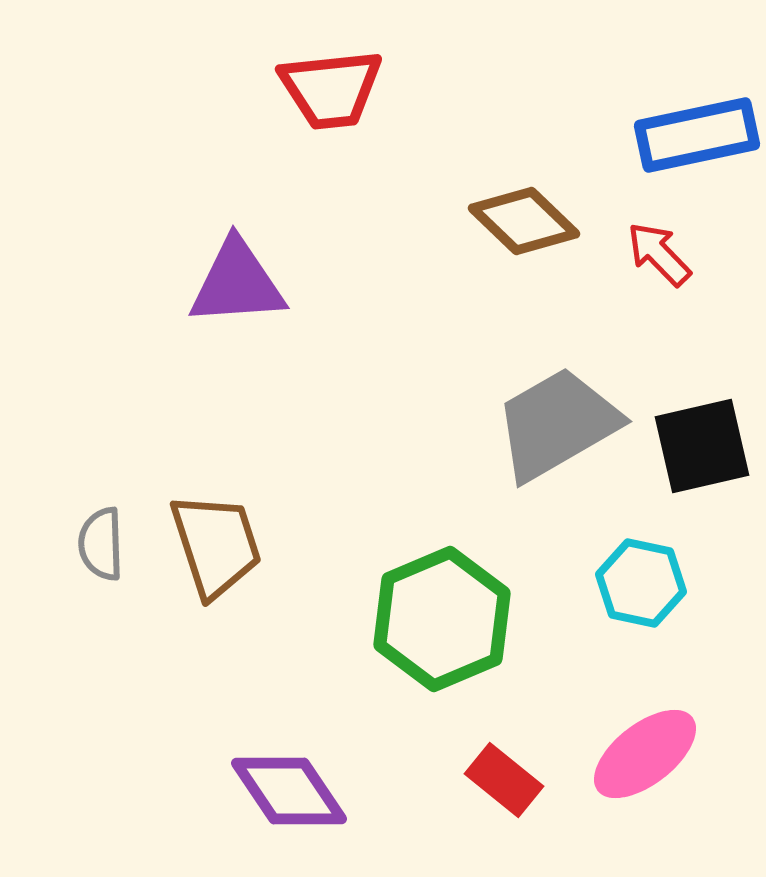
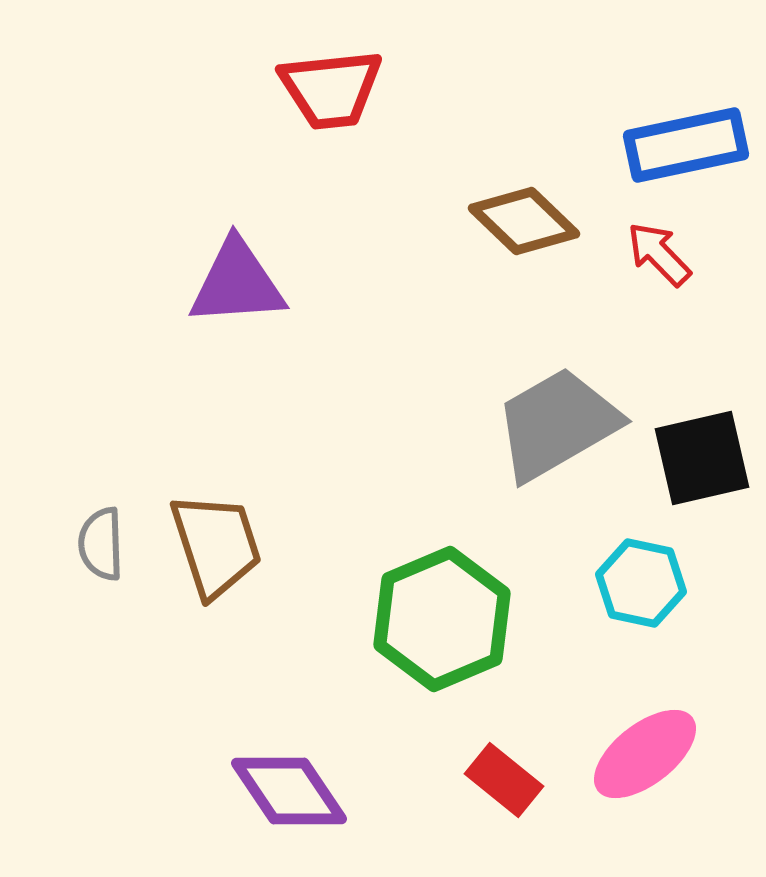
blue rectangle: moved 11 px left, 10 px down
black square: moved 12 px down
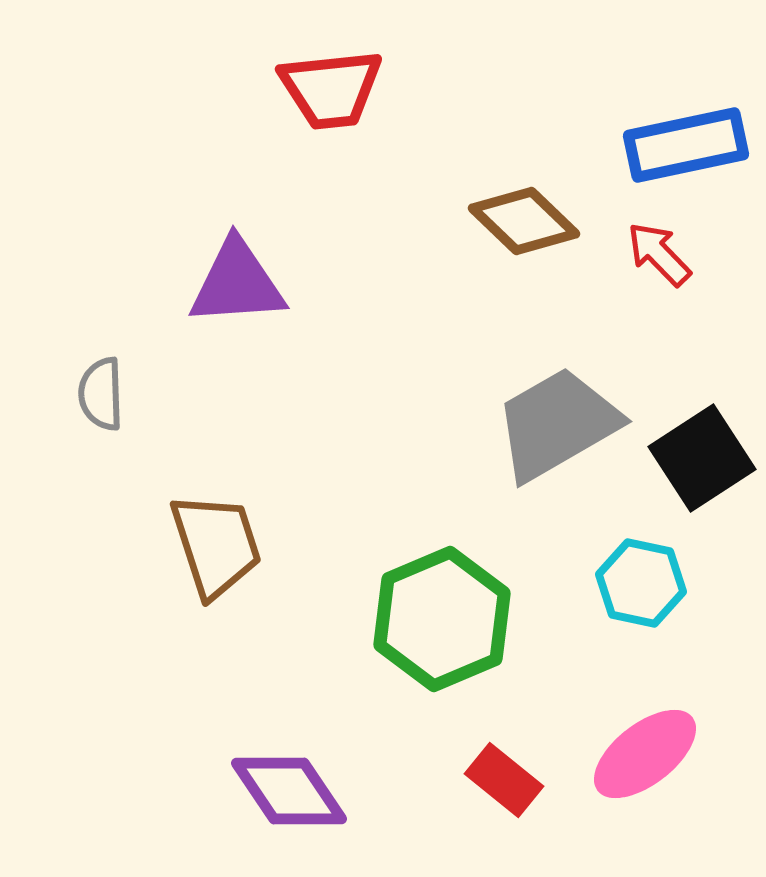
black square: rotated 20 degrees counterclockwise
gray semicircle: moved 150 px up
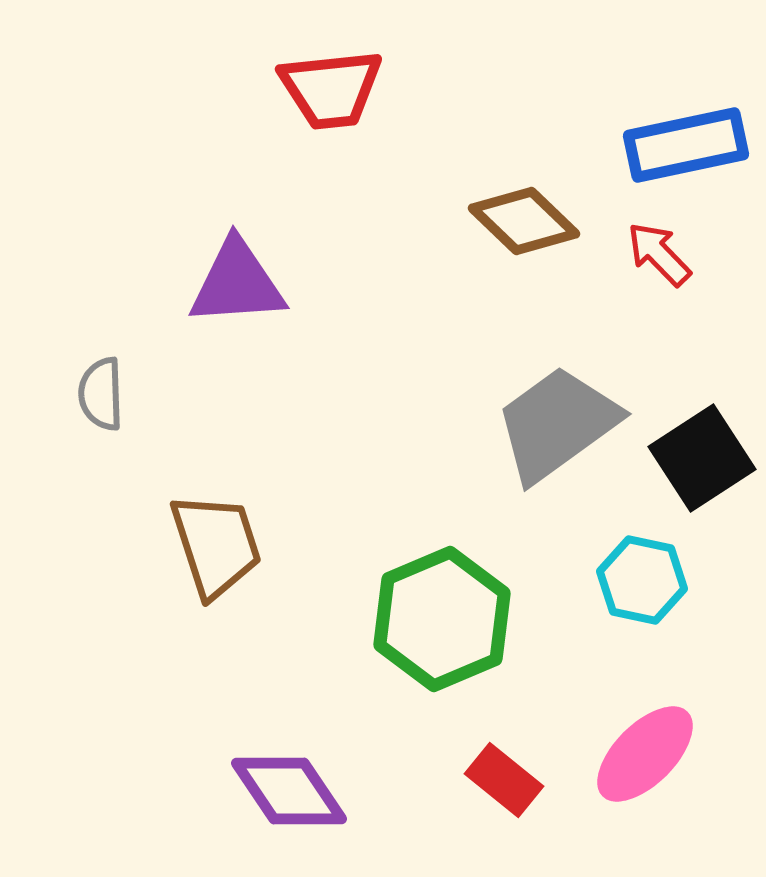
gray trapezoid: rotated 6 degrees counterclockwise
cyan hexagon: moved 1 px right, 3 px up
pink ellipse: rotated 7 degrees counterclockwise
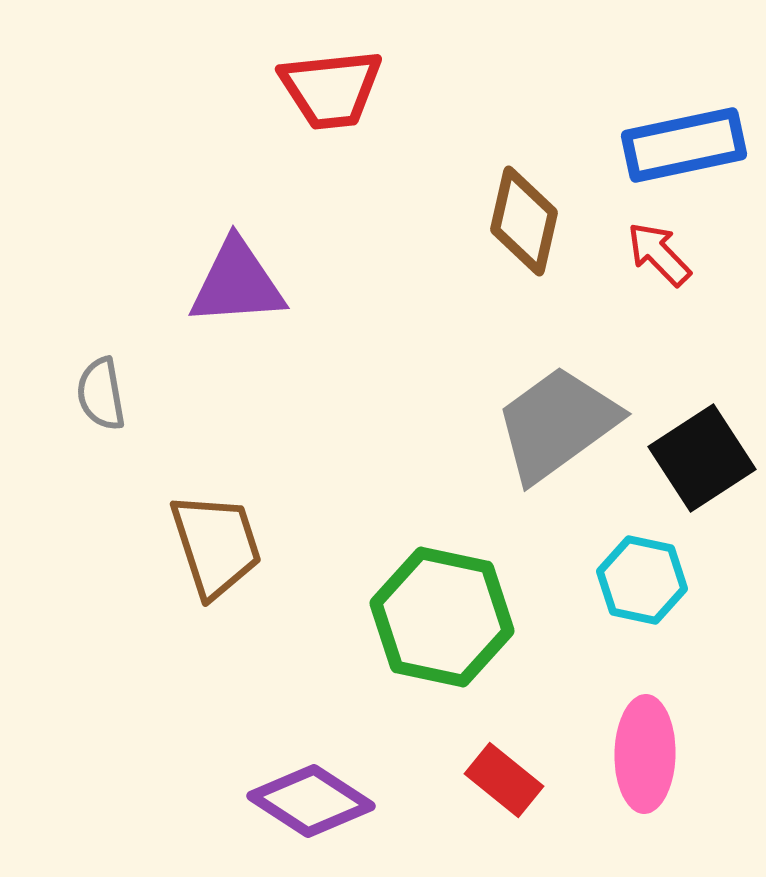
blue rectangle: moved 2 px left
brown diamond: rotated 59 degrees clockwise
gray semicircle: rotated 8 degrees counterclockwise
green hexagon: moved 2 px up; rotated 25 degrees counterclockwise
pink ellipse: rotated 44 degrees counterclockwise
purple diamond: moved 22 px right, 10 px down; rotated 23 degrees counterclockwise
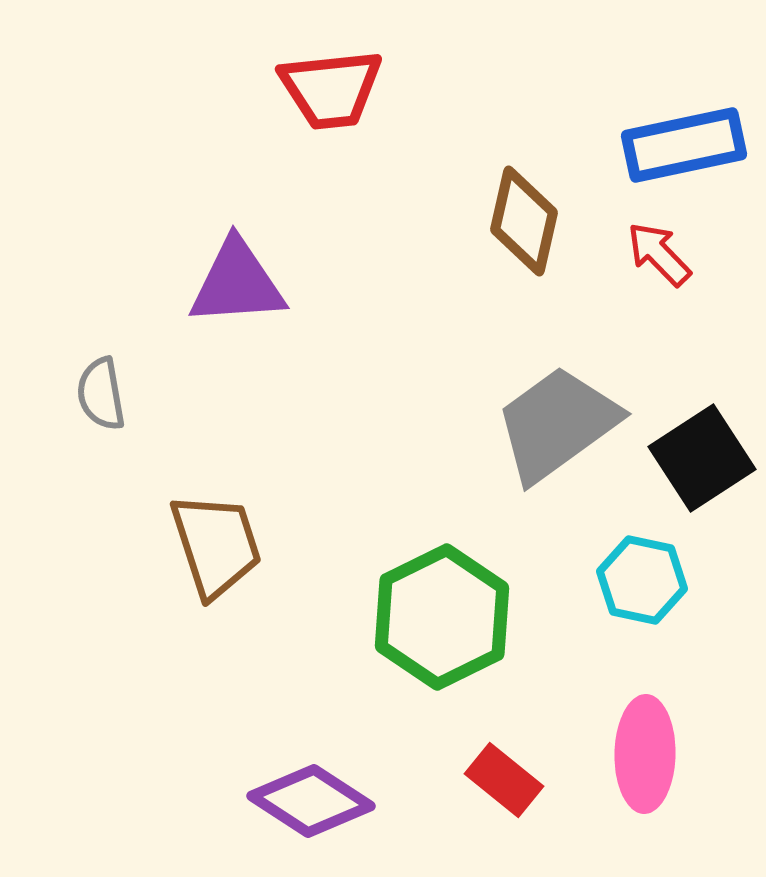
green hexagon: rotated 22 degrees clockwise
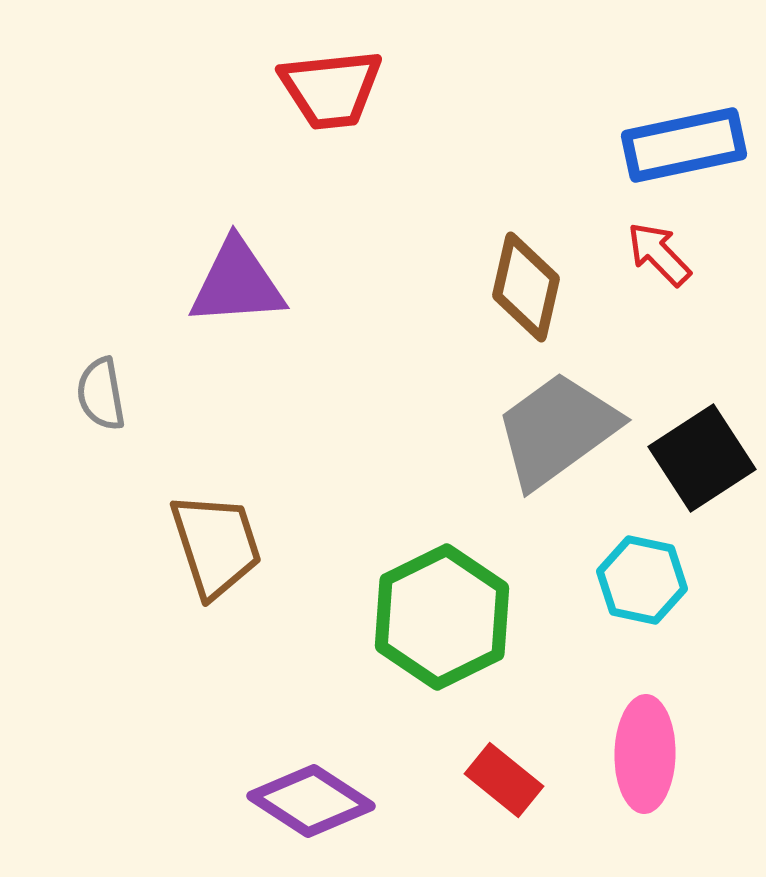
brown diamond: moved 2 px right, 66 px down
gray trapezoid: moved 6 px down
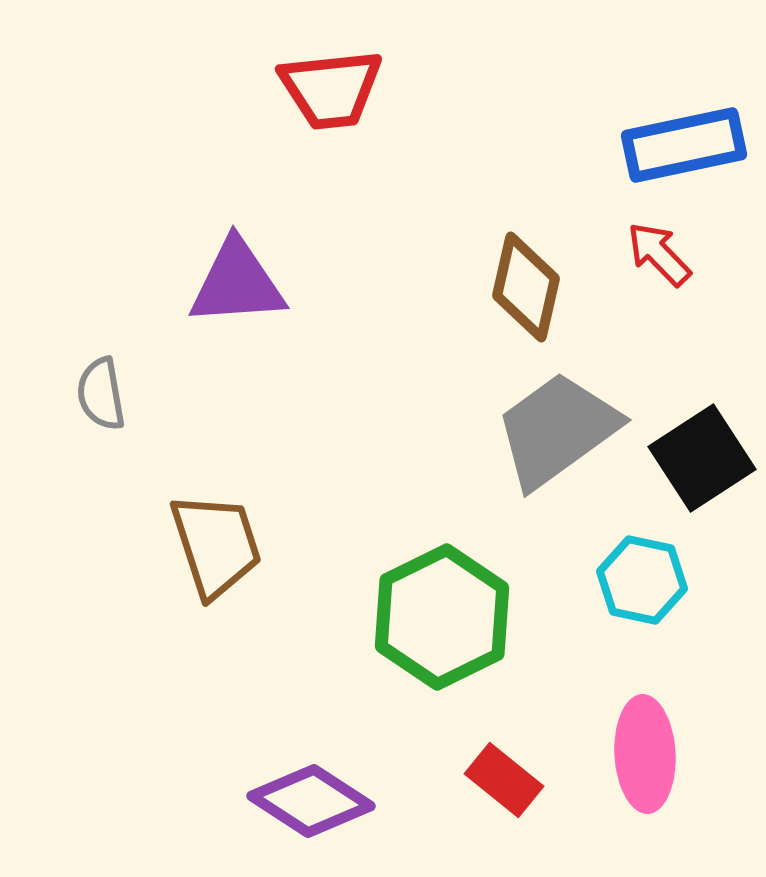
pink ellipse: rotated 4 degrees counterclockwise
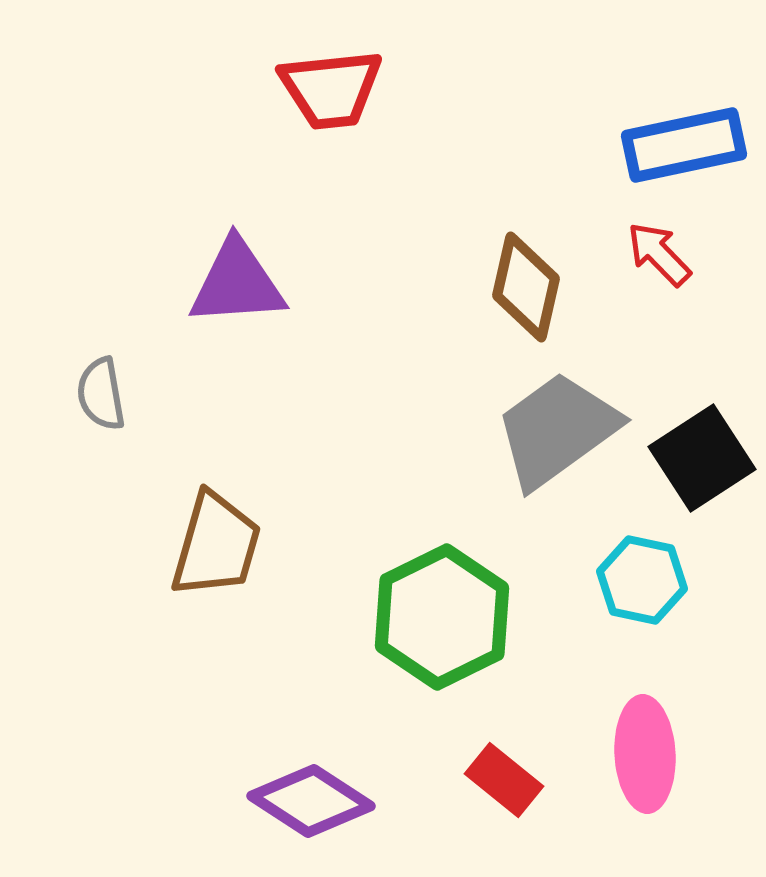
brown trapezoid: rotated 34 degrees clockwise
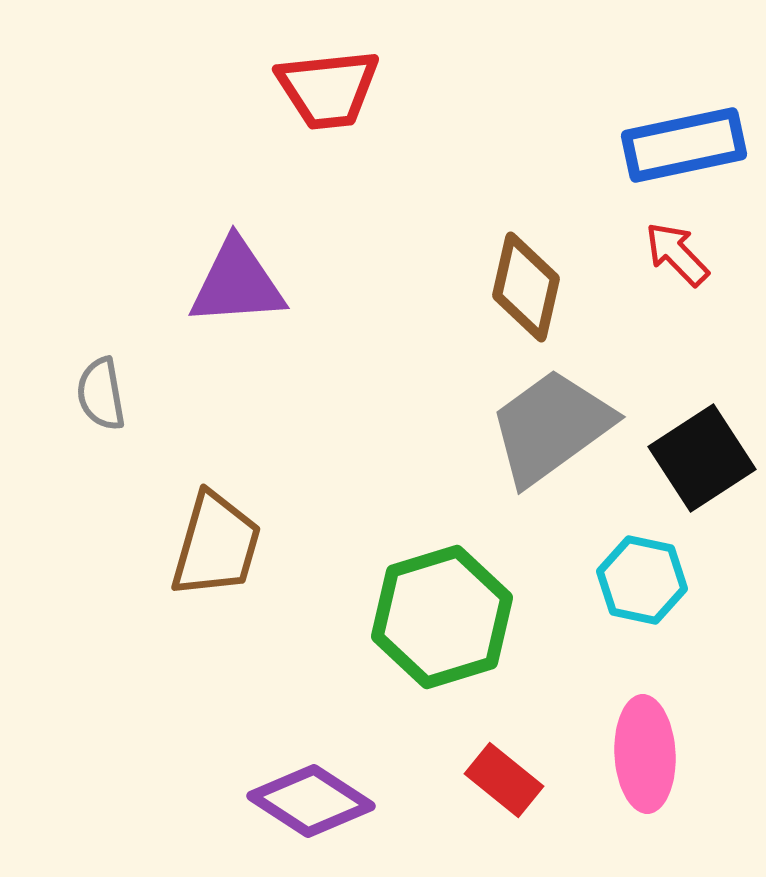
red trapezoid: moved 3 px left
red arrow: moved 18 px right
gray trapezoid: moved 6 px left, 3 px up
green hexagon: rotated 9 degrees clockwise
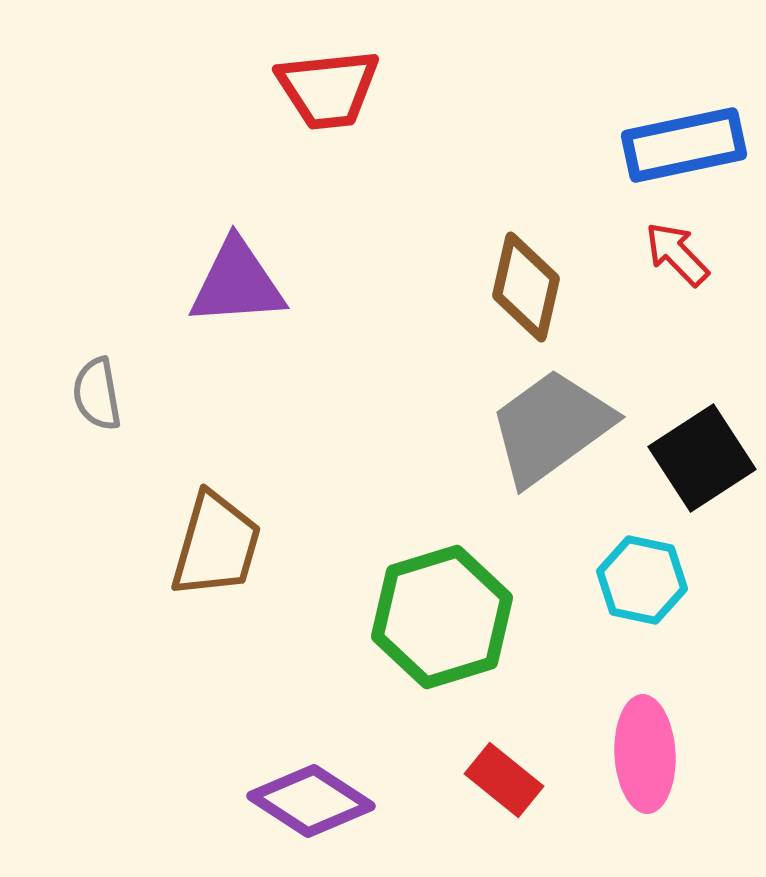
gray semicircle: moved 4 px left
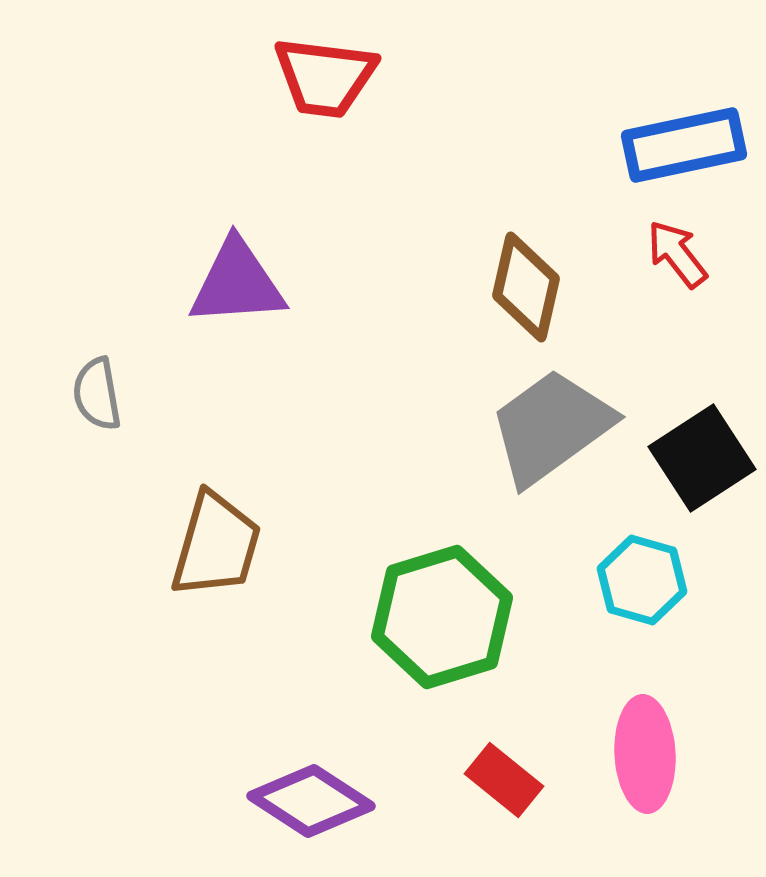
red trapezoid: moved 3 px left, 12 px up; rotated 13 degrees clockwise
red arrow: rotated 6 degrees clockwise
cyan hexagon: rotated 4 degrees clockwise
